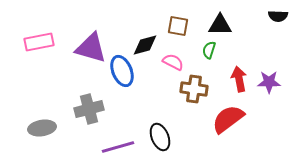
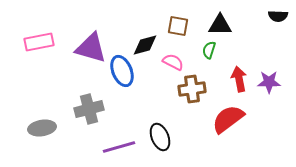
brown cross: moved 2 px left; rotated 16 degrees counterclockwise
purple line: moved 1 px right
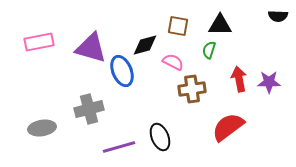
red semicircle: moved 8 px down
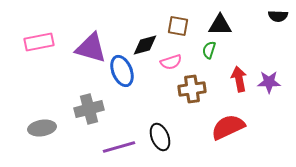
pink semicircle: moved 2 px left; rotated 135 degrees clockwise
red semicircle: rotated 12 degrees clockwise
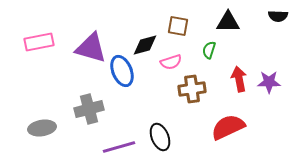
black triangle: moved 8 px right, 3 px up
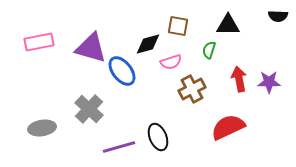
black triangle: moved 3 px down
black diamond: moved 3 px right, 1 px up
blue ellipse: rotated 16 degrees counterclockwise
brown cross: rotated 20 degrees counterclockwise
gray cross: rotated 32 degrees counterclockwise
black ellipse: moved 2 px left
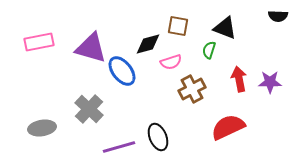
black triangle: moved 3 px left, 3 px down; rotated 20 degrees clockwise
purple star: moved 1 px right
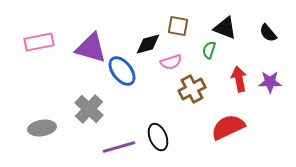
black semicircle: moved 10 px left, 17 px down; rotated 48 degrees clockwise
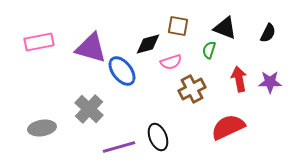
black semicircle: rotated 114 degrees counterclockwise
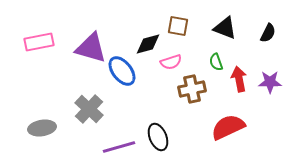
green semicircle: moved 7 px right, 12 px down; rotated 36 degrees counterclockwise
brown cross: rotated 16 degrees clockwise
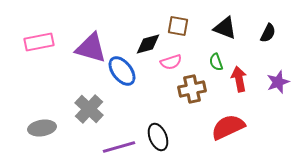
purple star: moved 8 px right; rotated 20 degrees counterclockwise
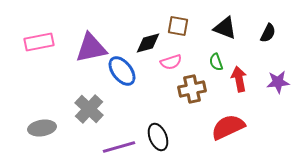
black diamond: moved 1 px up
purple triangle: rotated 28 degrees counterclockwise
purple star: rotated 15 degrees clockwise
